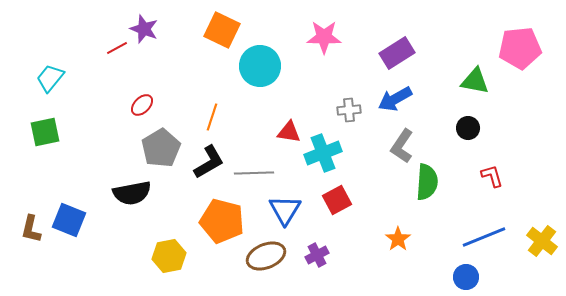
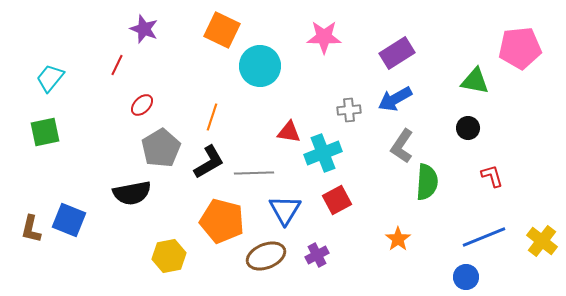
red line: moved 17 px down; rotated 35 degrees counterclockwise
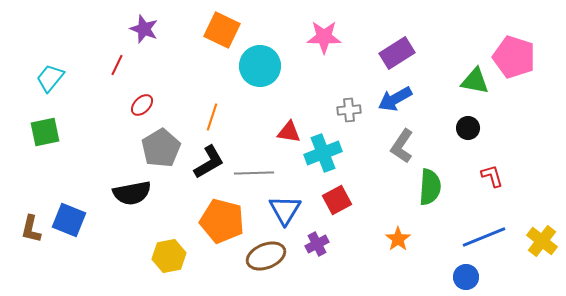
pink pentagon: moved 6 px left, 9 px down; rotated 24 degrees clockwise
green semicircle: moved 3 px right, 5 px down
purple cross: moved 11 px up
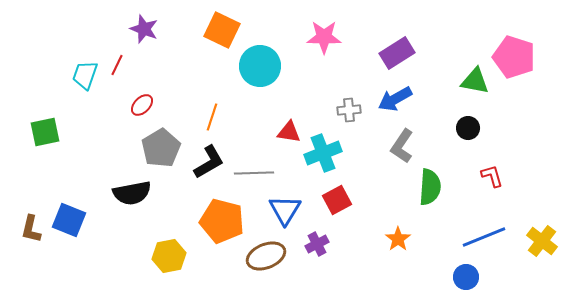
cyan trapezoid: moved 35 px right, 3 px up; rotated 20 degrees counterclockwise
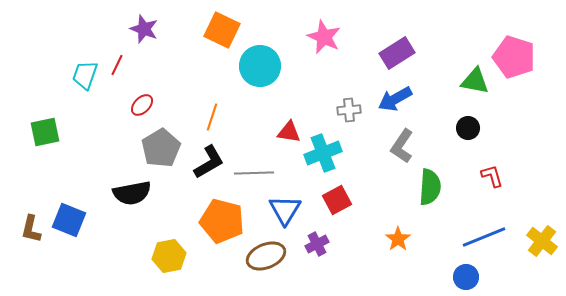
pink star: rotated 24 degrees clockwise
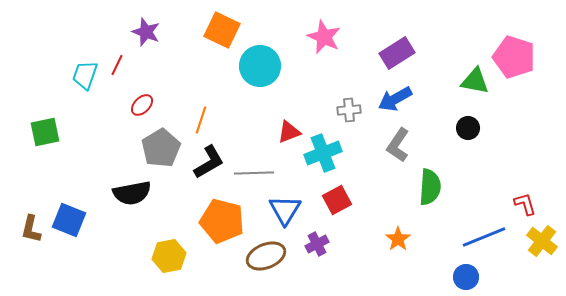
purple star: moved 2 px right, 3 px down
orange line: moved 11 px left, 3 px down
red triangle: rotated 30 degrees counterclockwise
gray L-shape: moved 4 px left, 1 px up
red L-shape: moved 33 px right, 28 px down
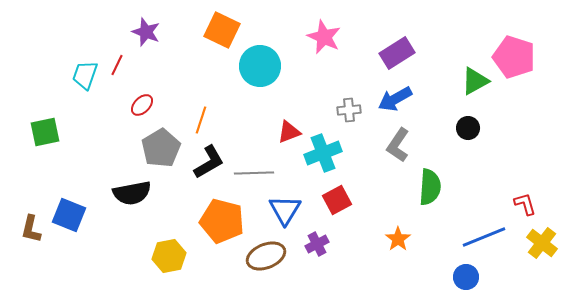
green triangle: rotated 40 degrees counterclockwise
blue square: moved 5 px up
yellow cross: moved 2 px down
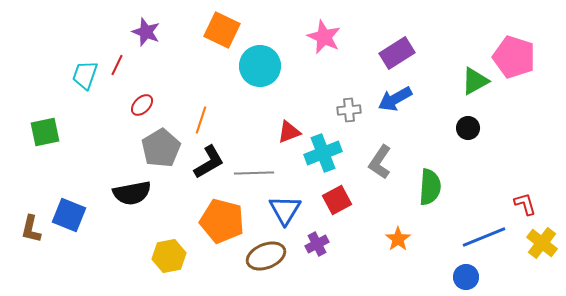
gray L-shape: moved 18 px left, 17 px down
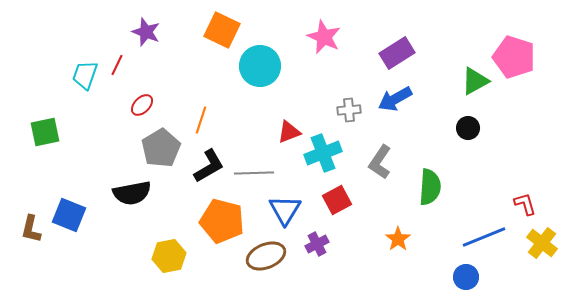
black L-shape: moved 4 px down
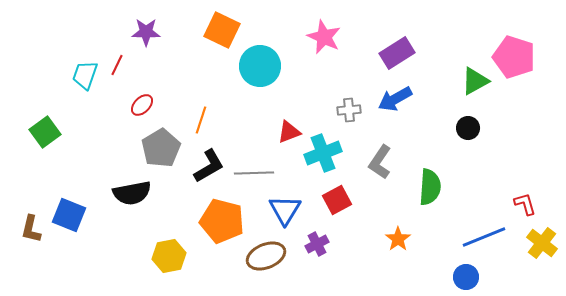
purple star: rotated 20 degrees counterclockwise
green square: rotated 24 degrees counterclockwise
